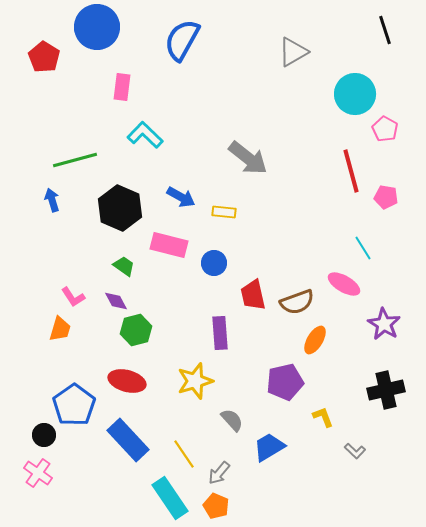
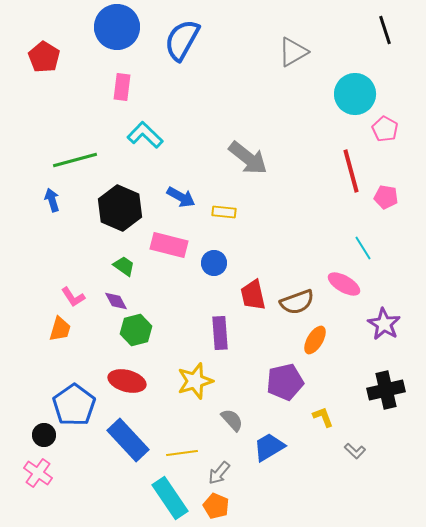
blue circle at (97, 27): moved 20 px right
yellow line at (184, 454): moved 2 px left, 1 px up; rotated 64 degrees counterclockwise
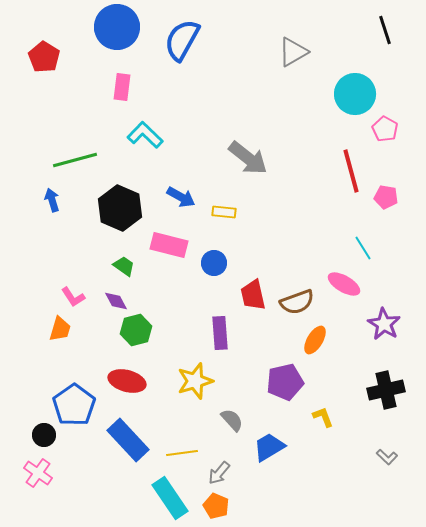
gray L-shape at (355, 451): moved 32 px right, 6 px down
